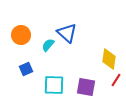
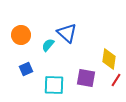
purple square: moved 9 px up
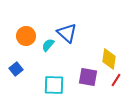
orange circle: moved 5 px right, 1 px down
blue square: moved 10 px left; rotated 16 degrees counterclockwise
purple square: moved 2 px right, 1 px up
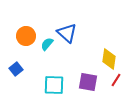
cyan semicircle: moved 1 px left, 1 px up
purple square: moved 5 px down
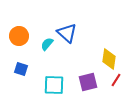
orange circle: moved 7 px left
blue square: moved 5 px right; rotated 32 degrees counterclockwise
purple square: rotated 24 degrees counterclockwise
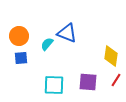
blue triangle: rotated 20 degrees counterclockwise
yellow diamond: moved 2 px right, 3 px up
blue square: moved 11 px up; rotated 24 degrees counterclockwise
purple square: rotated 18 degrees clockwise
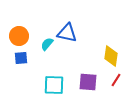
blue triangle: rotated 10 degrees counterclockwise
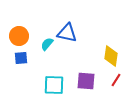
purple square: moved 2 px left, 1 px up
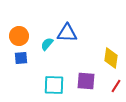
blue triangle: rotated 10 degrees counterclockwise
yellow diamond: moved 2 px down
red line: moved 6 px down
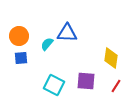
cyan square: rotated 25 degrees clockwise
